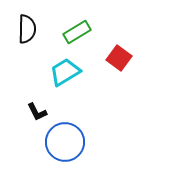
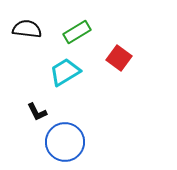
black semicircle: rotated 84 degrees counterclockwise
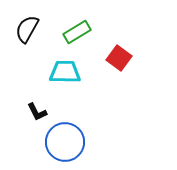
black semicircle: rotated 68 degrees counterclockwise
cyan trapezoid: rotated 32 degrees clockwise
